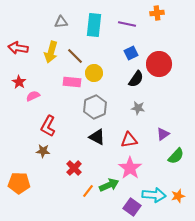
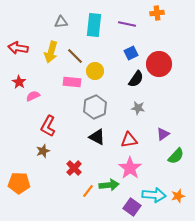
yellow circle: moved 1 px right, 2 px up
brown star: rotated 24 degrees counterclockwise
green arrow: rotated 18 degrees clockwise
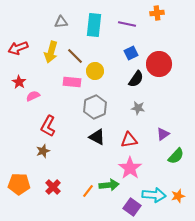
red arrow: rotated 30 degrees counterclockwise
red cross: moved 21 px left, 19 px down
orange pentagon: moved 1 px down
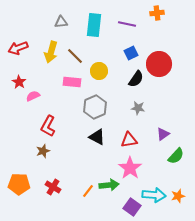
yellow circle: moved 4 px right
red cross: rotated 14 degrees counterclockwise
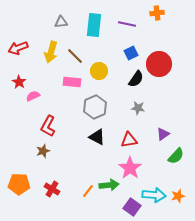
red cross: moved 1 px left, 2 px down
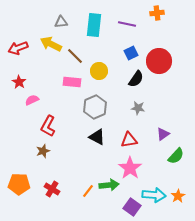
yellow arrow: moved 8 px up; rotated 100 degrees clockwise
red circle: moved 3 px up
pink semicircle: moved 1 px left, 4 px down
orange star: rotated 16 degrees counterclockwise
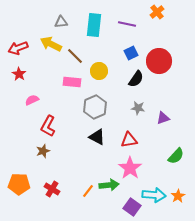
orange cross: moved 1 px up; rotated 32 degrees counterclockwise
red star: moved 8 px up
purple triangle: moved 16 px up; rotated 16 degrees clockwise
